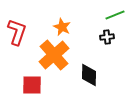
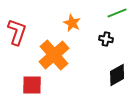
green line: moved 2 px right, 2 px up
orange star: moved 10 px right, 4 px up
black cross: moved 1 px left, 2 px down; rotated 16 degrees clockwise
black diamond: moved 28 px right; rotated 60 degrees clockwise
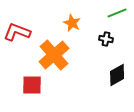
red L-shape: rotated 88 degrees counterclockwise
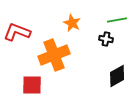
green line: moved 7 px down; rotated 12 degrees clockwise
orange cross: rotated 20 degrees clockwise
black diamond: moved 1 px down
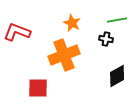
orange cross: moved 10 px right
red square: moved 6 px right, 3 px down
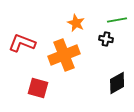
orange star: moved 4 px right
red L-shape: moved 5 px right, 11 px down
black diamond: moved 7 px down
red square: rotated 15 degrees clockwise
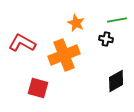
red L-shape: rotated 8 degrees clockwise
black diamond: moved 1 px left, 2 px up
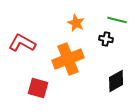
green line: rotated 24 degrees clockwise
orange cross: moved 4 px right, 4 px down
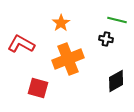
orange star: moved 15 px left; rotated 12 degrees clockwise
red L-shape: moved 1 px left, 1 px down
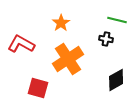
orange cross: rotated 12 degrees counterclockwise
black diamond: moved 1 px up
